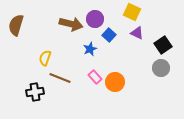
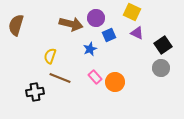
purple circle: moved 1 px right, 1 px up
blue square: rotated 24 degrees clockwise
yellow semicircle: moved 5 px right, 2 px up
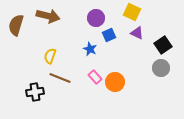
brown arrow: moved 23 px left, 8 px up
blue star: rotated 24 degrees counterclockwise
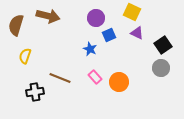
yellow semicircle: moved 25 px left
orange circle: moved 4 px right
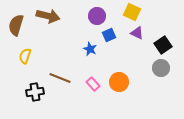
purple circle: moved 1 px right, 2 px up
pink rectangle: moved 2 px left, 7 px down
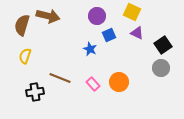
brown semicircle: moved 6 px right
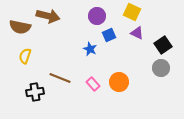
brown semicircle: moved 2 px left, 2 px down; rotated 95 degrees counterclockwise
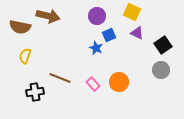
blue star: moved 6 px right, 1 px up
gray circle: moved 2 px down
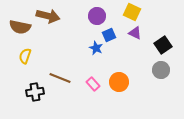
purple triangle: moved 2 px left
